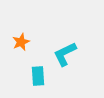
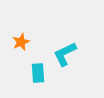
cyan rectangle: moved 3 px up
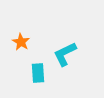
orange star: rotated 18 degrees counterclockwise
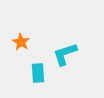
cyan L-shape: rotated 8 degrees clockwise
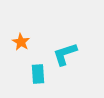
cyan rectangle: moved 1 px down
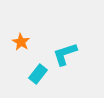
cyan rectangle: rotated 42 degrees clockwise
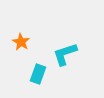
cyan rectangle: rotated 18 degrees counterclockwise
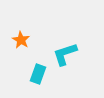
orange star: moved 2 px up
